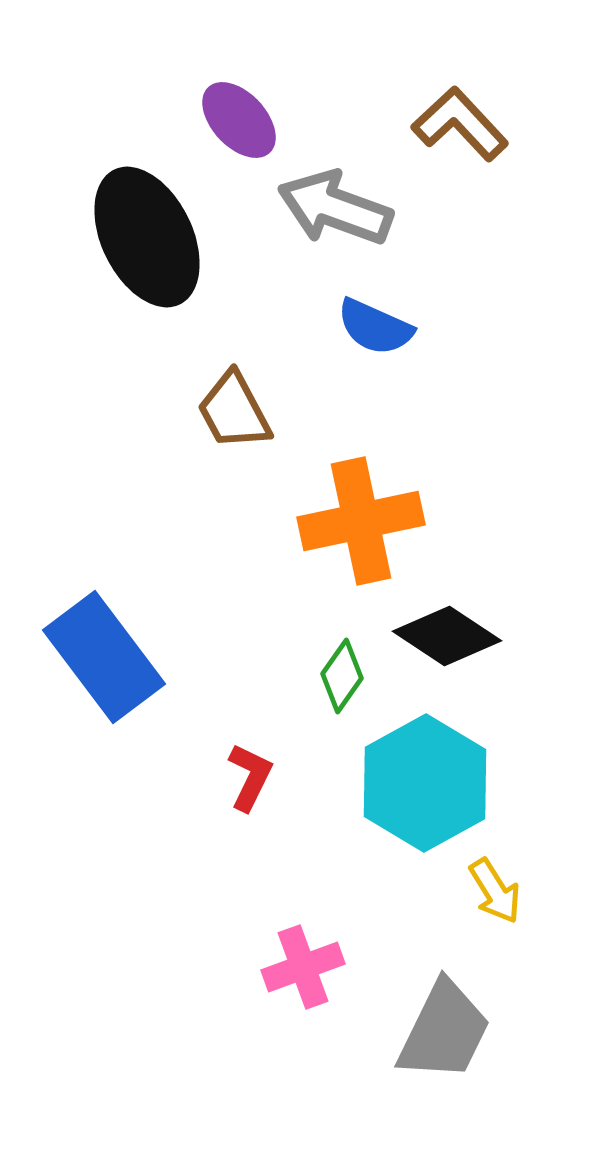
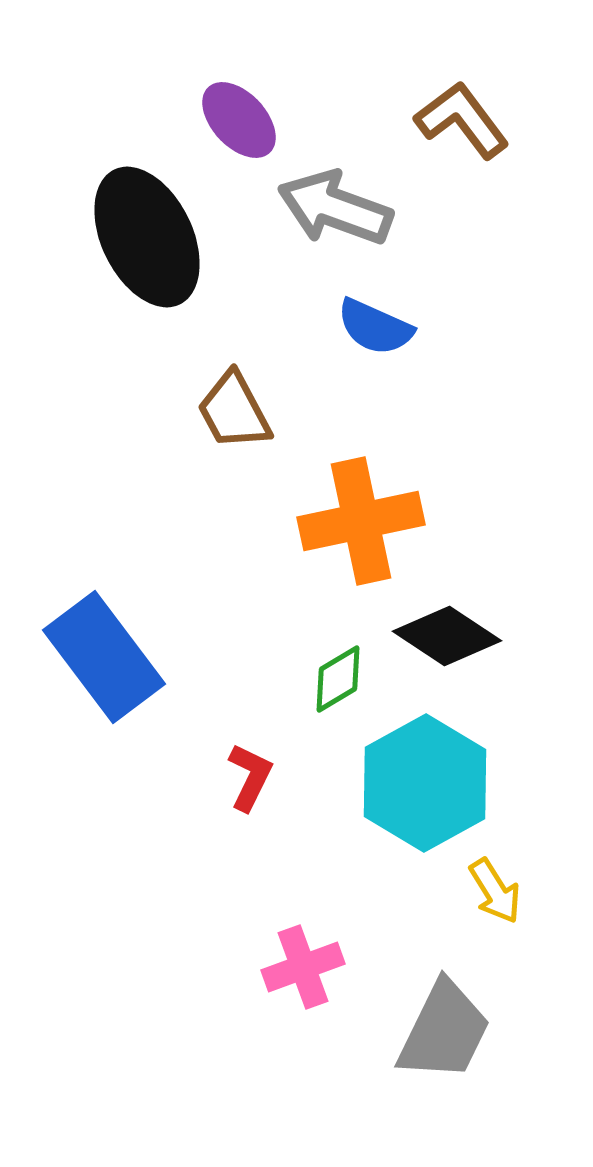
brown L-shape: moved 2 px right, 4 px up; rotated 6 degrees clockwise
green diamond: moved 4 px left, 3 px down; rotated 24 degrees clockwise
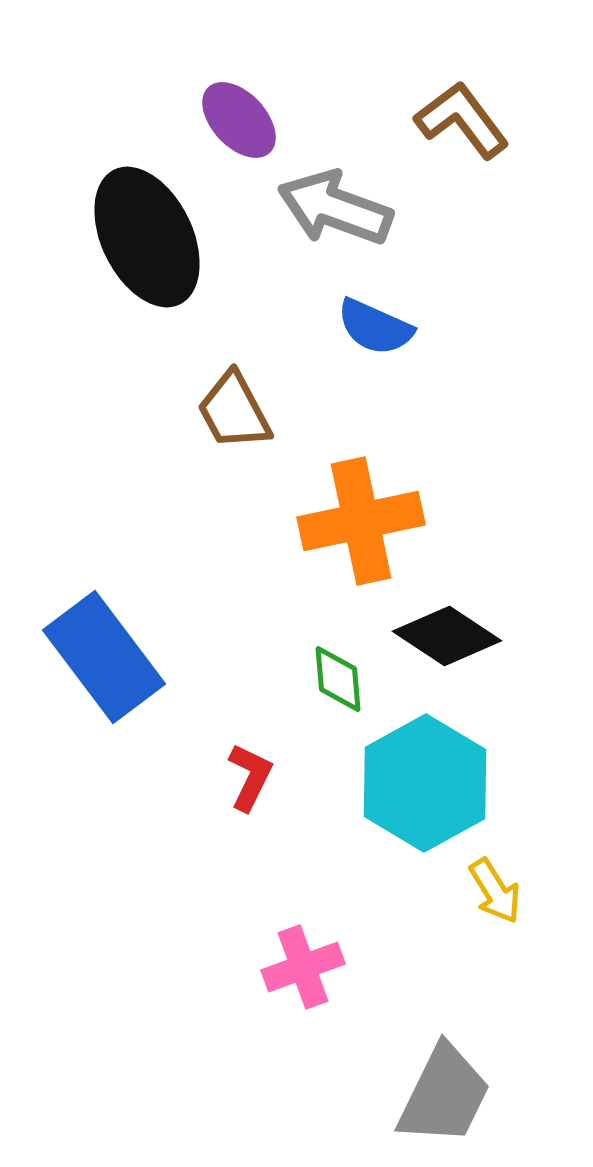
green diamond: rotated 64 degrees counterclockwise
gray trapezoid: moved 64 px down
